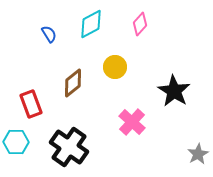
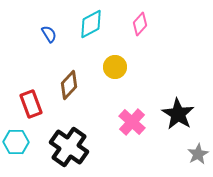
brown diamond: moved 4 px left, 2 px down; rotated 8 degrees counterclockwise
black star: moved 4 px right, 23 px down
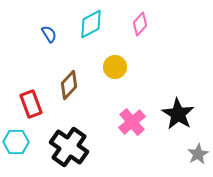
pink cross: rotated 8 degrees clockwise
